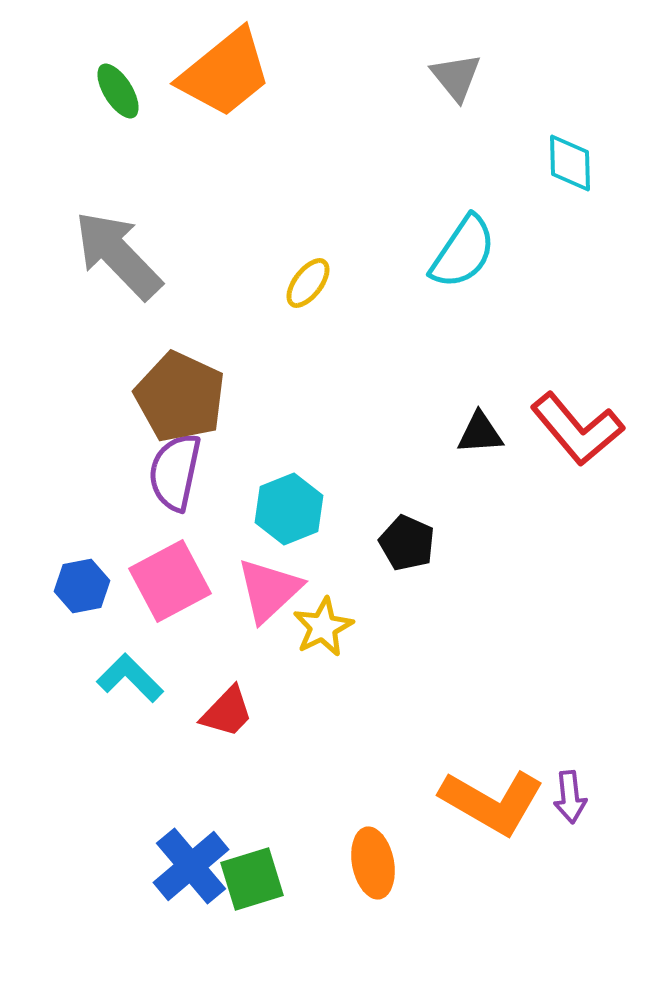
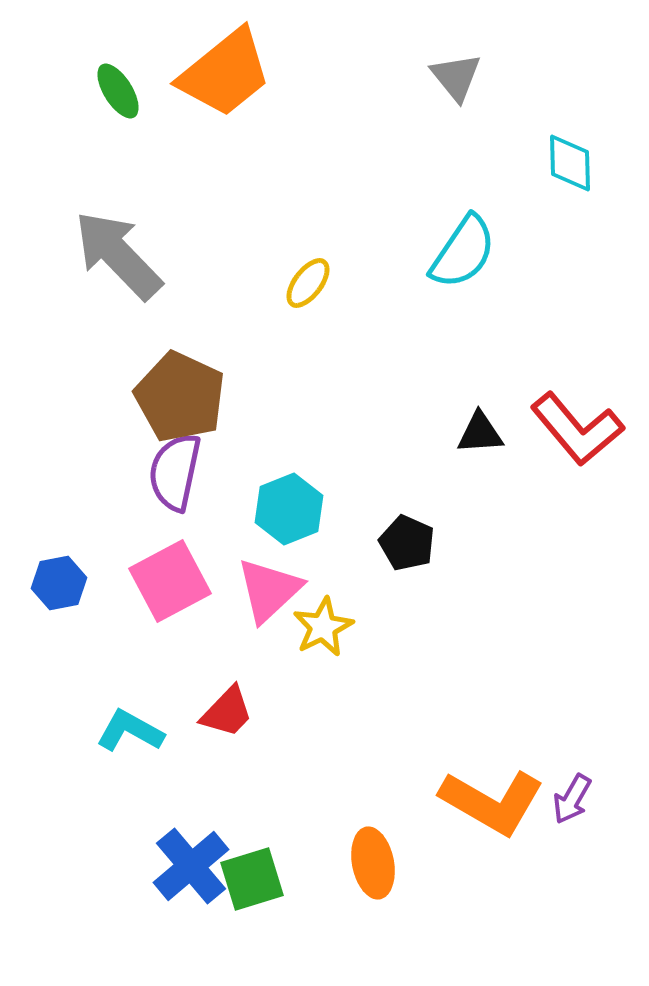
blue hexagon: moved 23 px left, 3 px up
cyan L-shape: moved 53 px down; rotated 16 degrees counterclockwise
purple arrow: moved 2 px right, 2 px down; rotated 36 degrees clockwise
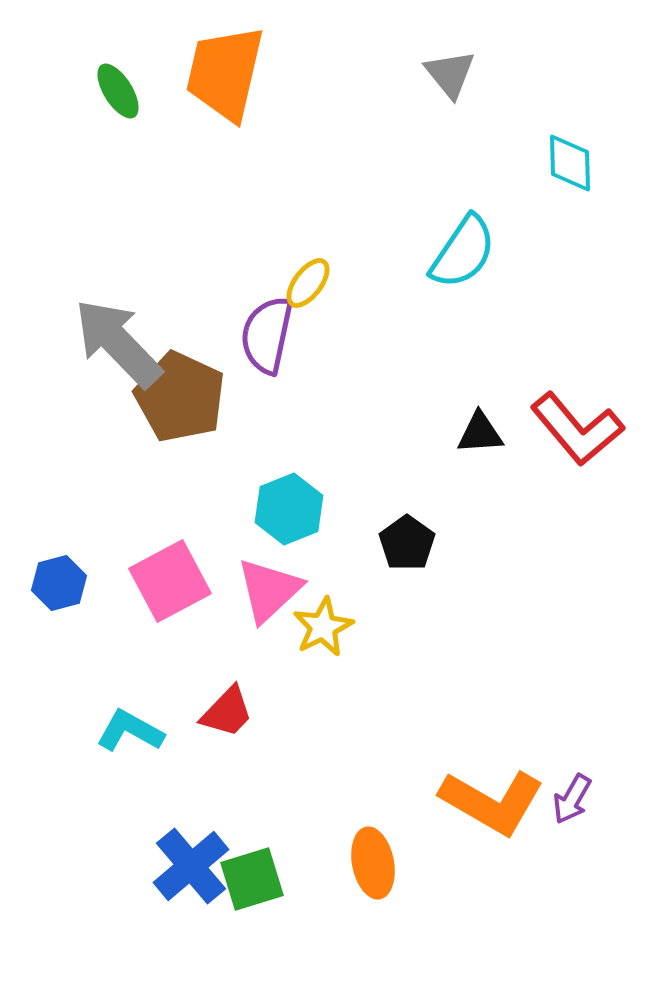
orange trapezoid: rotated 142 degrees clockwise
gray triangle: moved 6 px left, 3 px up
gray arrow: moved 88 px down
purple semicircle: moved 92 px right, 137 px up
black pentagon: rotated 12 degrees clockwise
blue hexagon: rotated 4 degrees counterclockwise
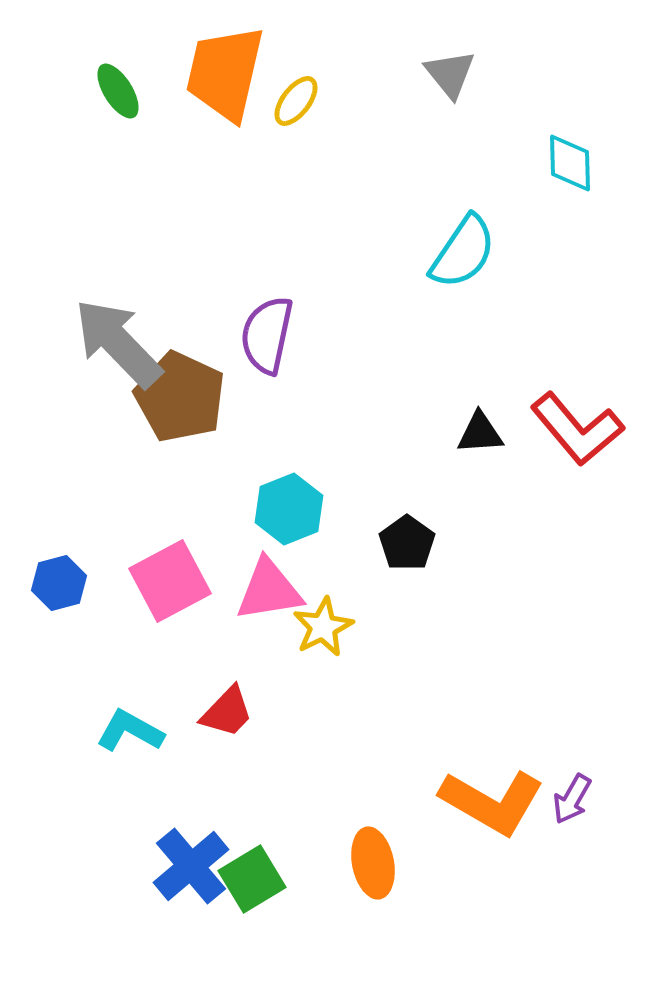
yellow ellipse: moved 12 px left, 182 px up
pink triangle: rotated 34 degrees clockwise
green square: rotated 14 degrees counterclockwise
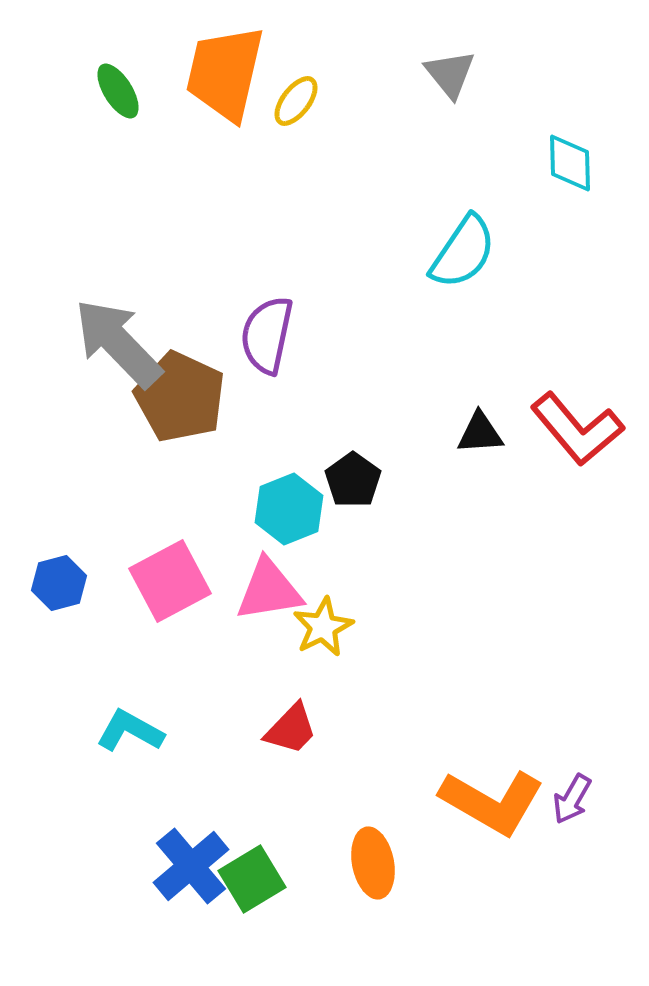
black pentagon: moved 54 px left, 63 px up
red trapezoid: moved 64 px right, 17 px down
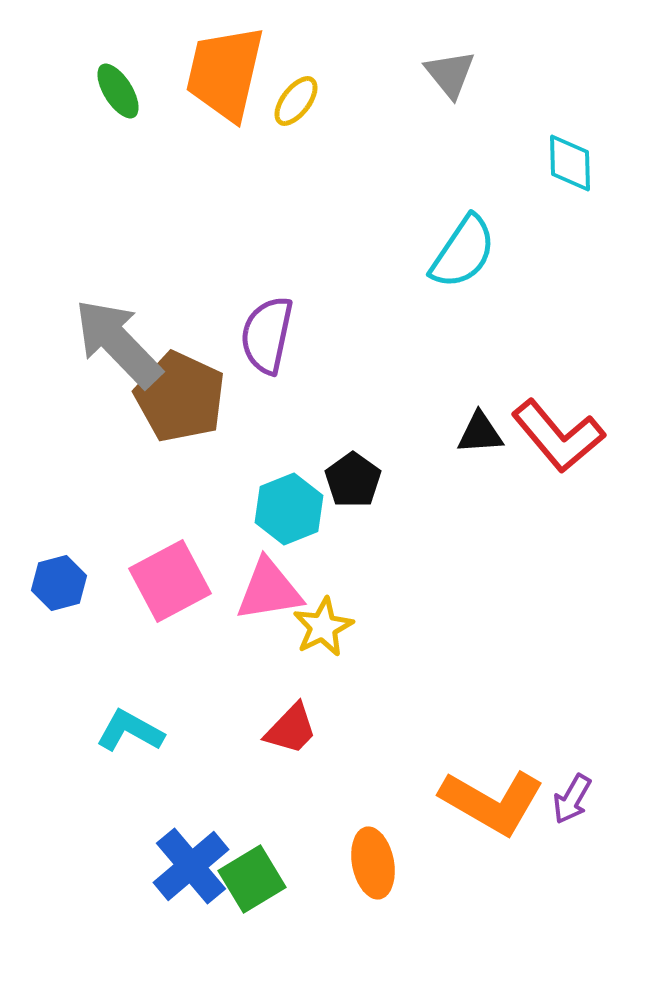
red L-shape: moved 19 px left, 7 px down
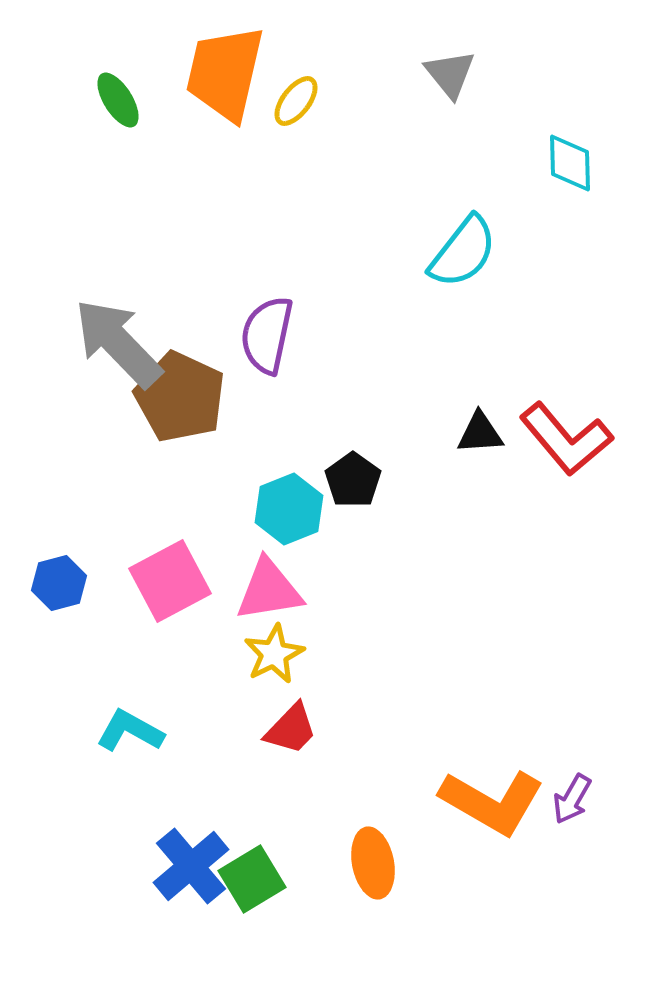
green ellipse: moved 9 px down
cyan semicircle: rotated 4 degrees clockwise
red L-shape: moved 8 px right, 3 px down
yellow star: moved 49 px left, 27 px down
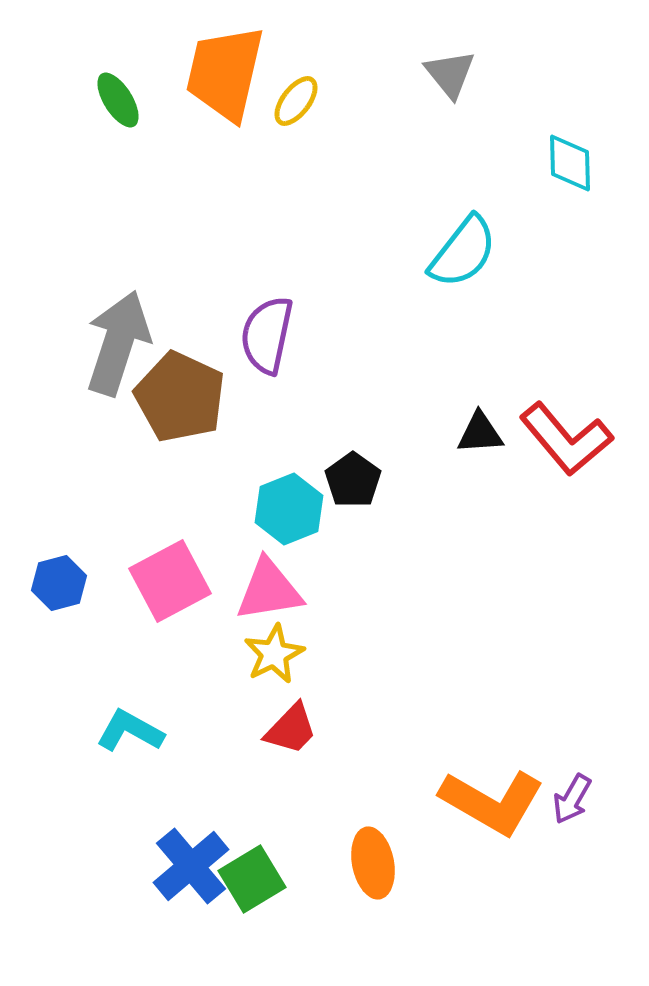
gray arrow: rotated 62 degrees clockwise
